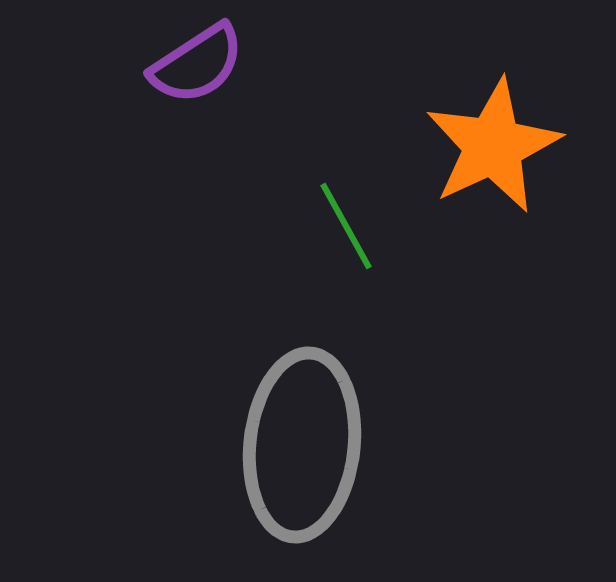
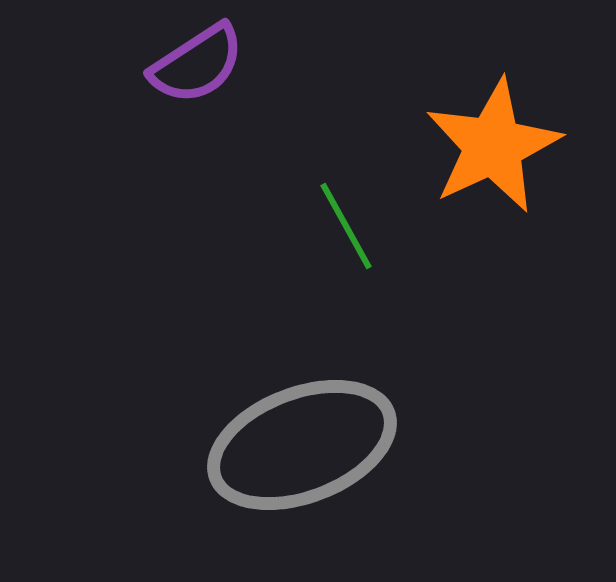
gray ellipse: rotated 63 degrees clockwise
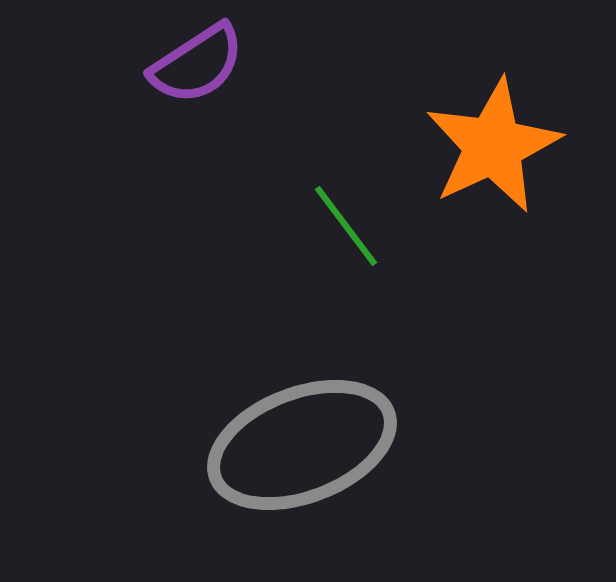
green line: rotated 8 degrees counterclockwise
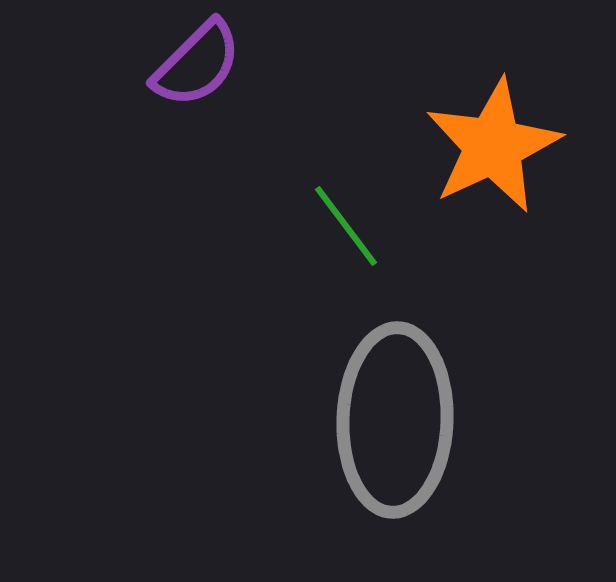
purple semicircle: rotated 12 degrees counterclockwise
gray ellipse: moved 93 px right, 25 px up; rotated 67 degrees counterclockwise
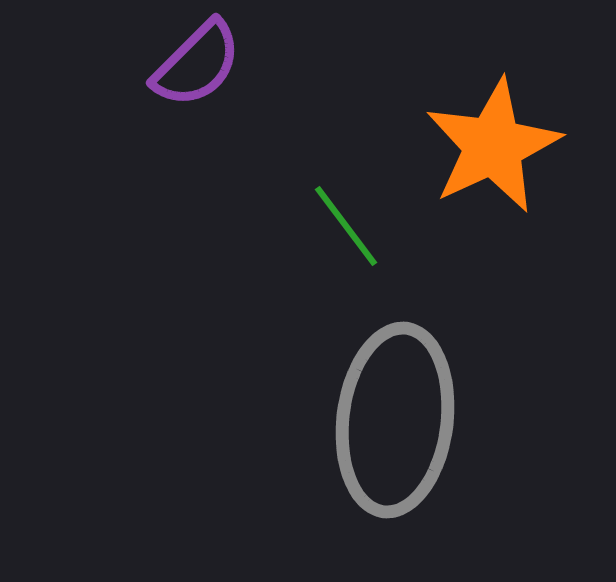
gray ellipse: rotated 5 degrees clockwise
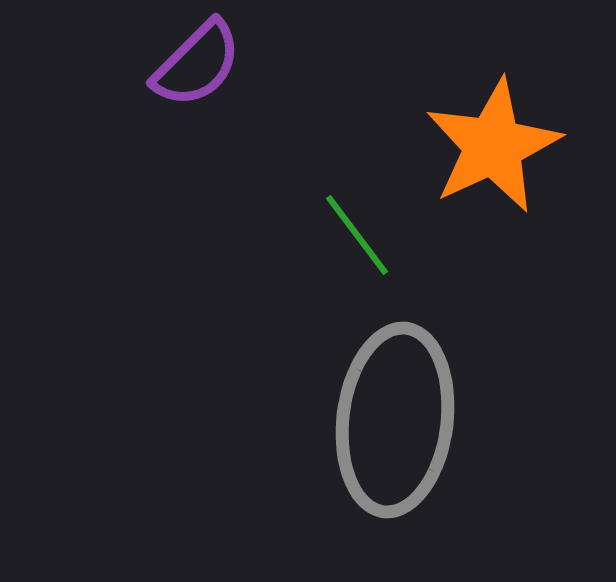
green line: moved 11 px right, 9 px down
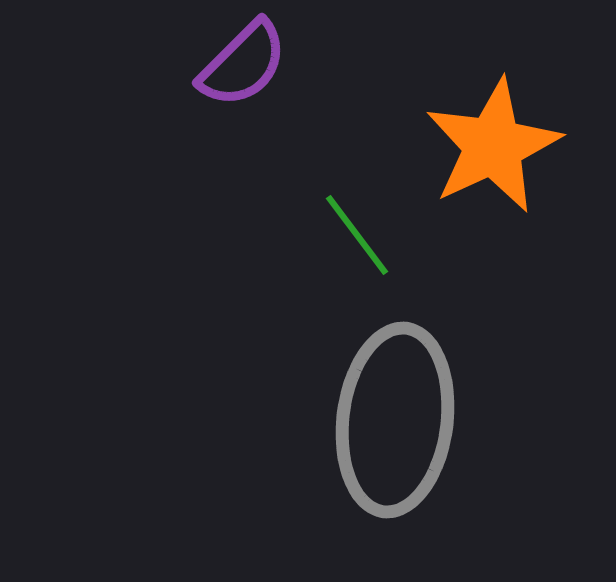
purple semicircle: moved 46 px right
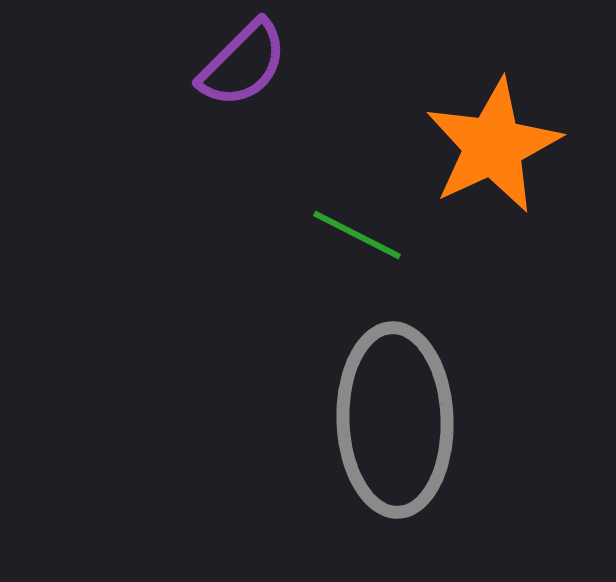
green line: rotated 26 degrees counterclockwise
gray ellipse: rotated 9 degrees counterclockwise
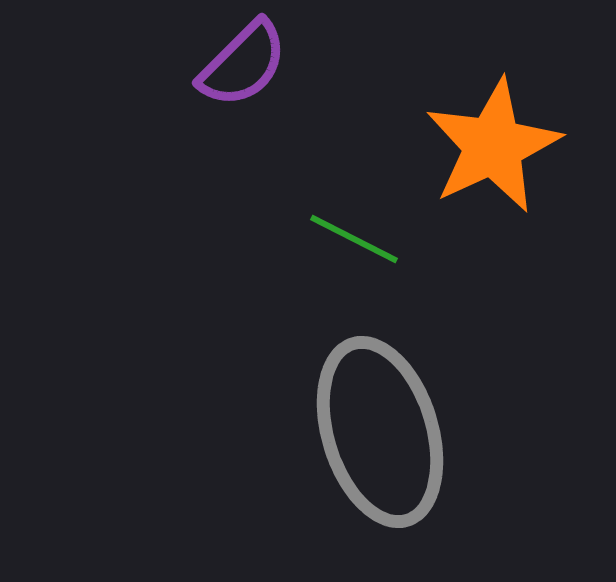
green line: moved 3 px left, 4 px down
gray ellipse: moved 15 px left, 12 px down; rotated 15 degrees counterclockwise
